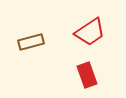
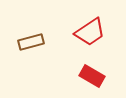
red rectangle: moved 5 px right, 1 px down; rotated 40 degrees counterclockwise
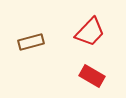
red trapezoid: rotated 12 degrees counterclockwise
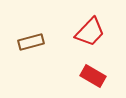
red rectangle: moved 1 px right
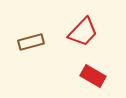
red trapezoid: moved 7 px left
